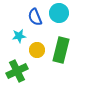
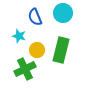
cyan circle: moved 4 px right
cyan star: rotated 24 degrees clockwise
green cross: moved 8 px right, 2 px up
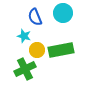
cyan star: moved 5 px right
green rectangle: rotated 65 degrees clockwise
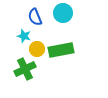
yellow circle: moved 1 px up
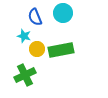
green cross: moved 6 px down
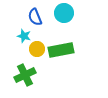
cyan circle: moved 1 px right
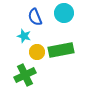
yellow circle: moved 3 px down
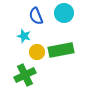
blue semicircle: moved 1 px right, 1 px up
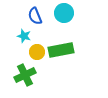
blue semicircle: moved 1 px left
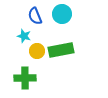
cyan circle: moved 2 px left, 1 px down
yellow circle: moved 1 px up
green cross: moved 3 px down; rotated 25 degrees clockwise
